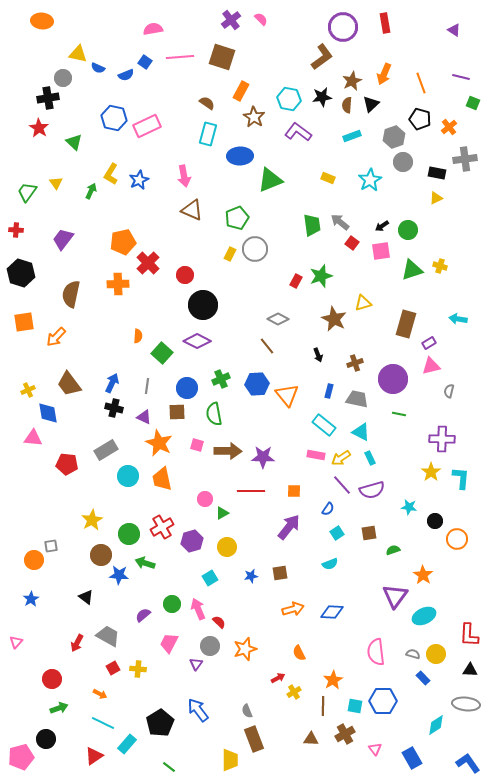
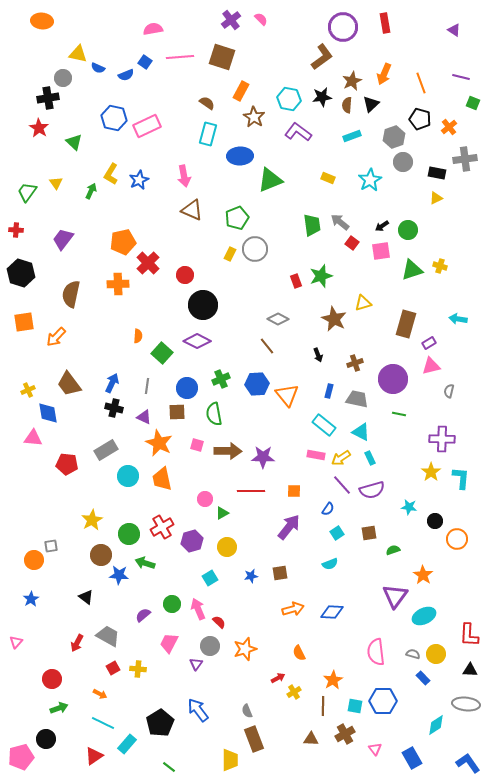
red rectangle at (296, 281): rotated 48 degrees counterclockwise
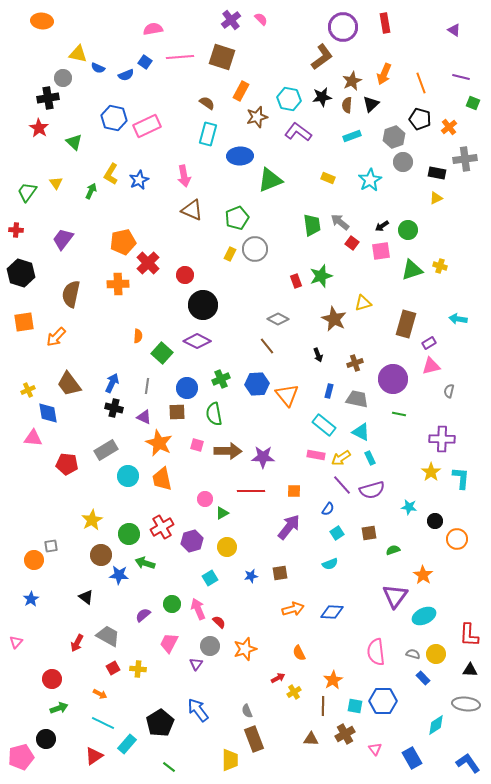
brown star at (254, 117): moved 3 px right; rotated 25 degrees clockwise
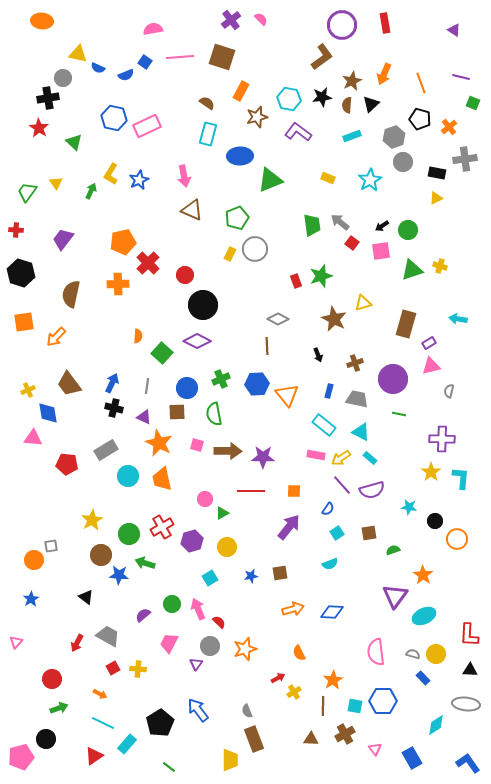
purple circle at (343, 27): moved 1 px left, 2 px up
brown line at (267, 346): rotated 36 degrees clockwise
cyan rectangle at (370, 458): rotated 24 degrees counterclockwise
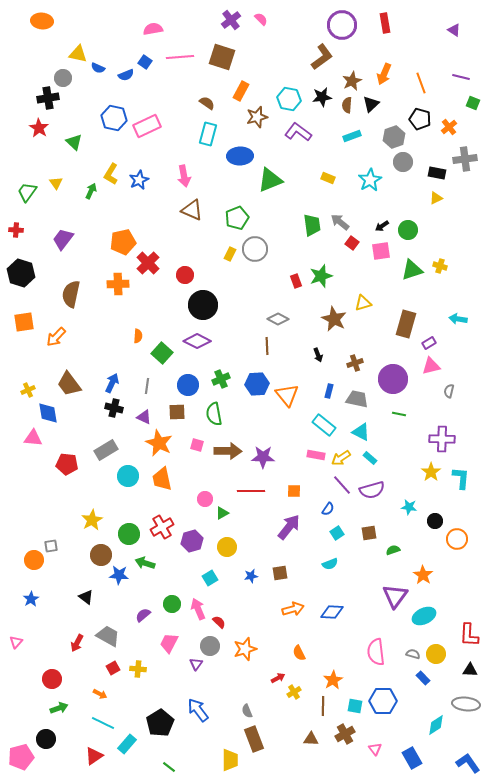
blue circle at (187, 388): moved 1 px right, 3 px up
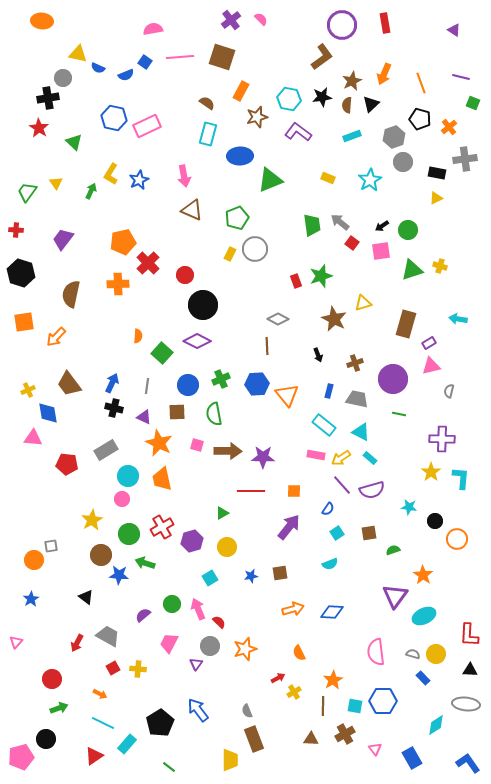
pink circle at (205, 499): moved 83 px left
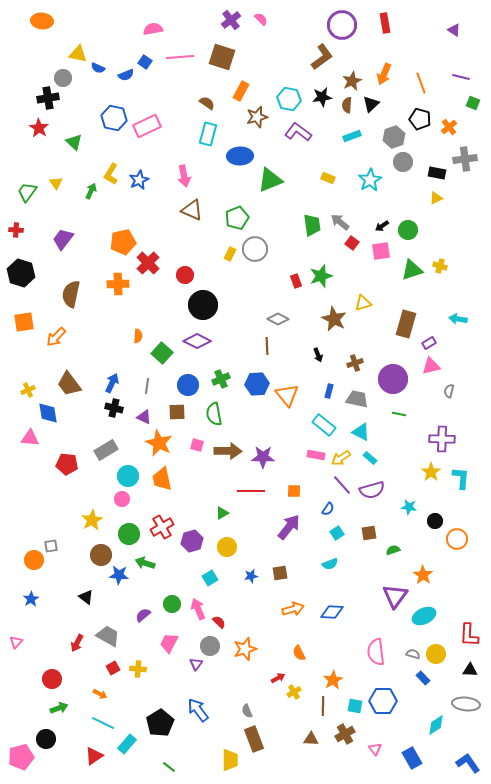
pink triangle at (33, 438): moved 3 px left
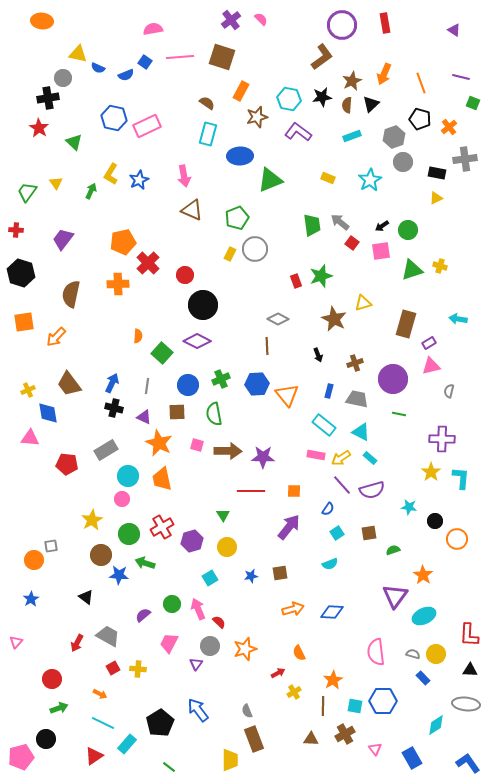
green triangle at (222, 513): moved 1 px right, 2 px down; rotated 32 degrees counterclockwise
red arrow at (278, 678): moved 5 px up
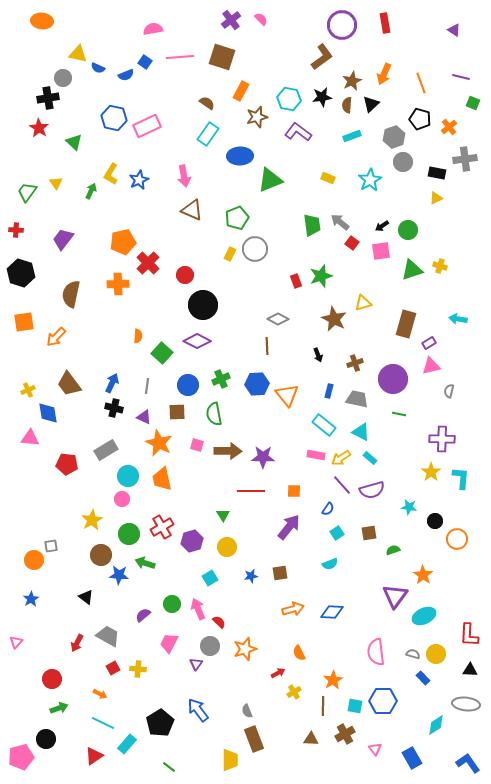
cyan rectangle at (208, 134): rotated 20 degrees clockwise
